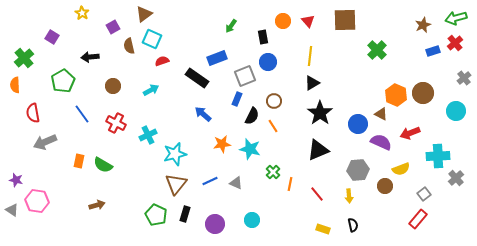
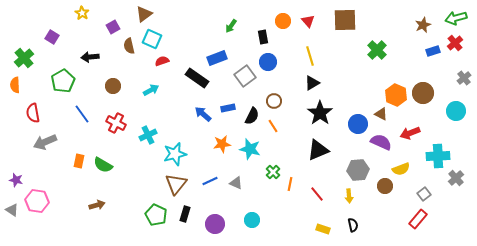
yellow line at (310, 56): rotated 24 degrees counterclockwise
gray square at (245, 76): rotated 15 degrees counterclockwise
blue rectangle at (237, 99): moved 9 px left, 9 px down; rotated 56 degrees clockwise
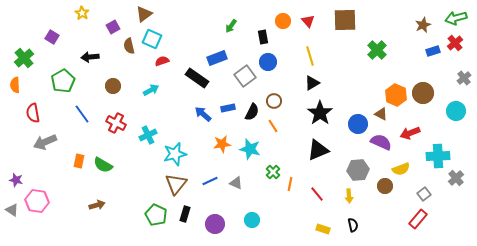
black semicircle at (252, 116): moved 4 px up
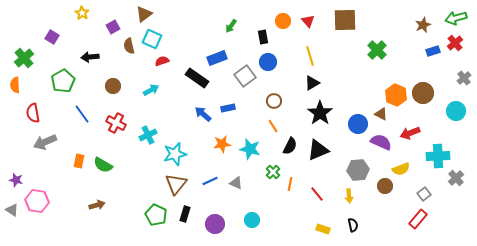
black semicircle at (252, 112): moved 38 px right, 34 px down
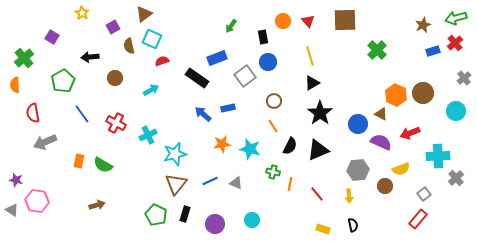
brown circle at (113, 86): moved 2 px right, 8 px up
green cross at (273, 172): rotated 32 degrees counterclockwise
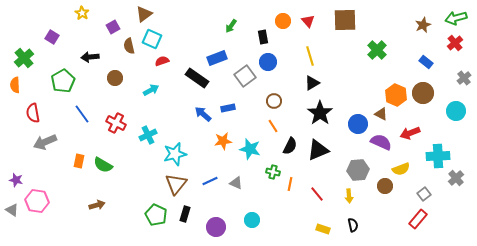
blue rectangle at (433, 51): moved 7 px left, 11 px down; rotated 56 degrees clockwise
orange star at (222, 144): moved 1 px right, 3 px up
purple circle at (215, 224): moved 1 px right, 3 px down
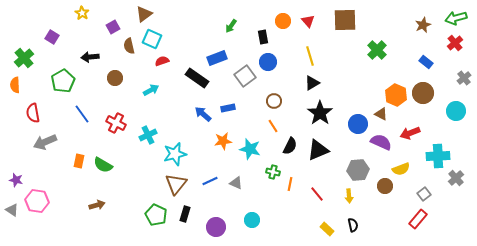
yellow rectangle at (323, 229): moved 4 px right; rotated 24 degrees clockwise
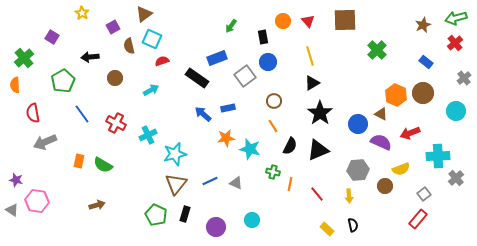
orange star at (223, 141): moved 3 px right, 3 px up
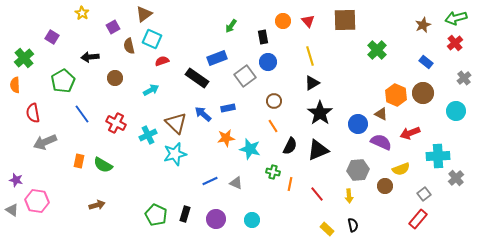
brown triangle at (176, 184): moved 61 px up; rotated 25 degrees counterclockwise
purple circle at (216, 227): moved 8 px up
